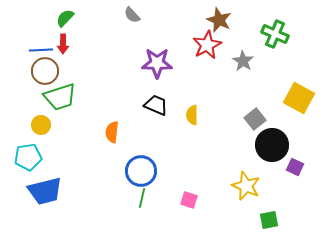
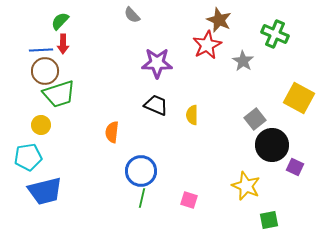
green semicircle: moved 5 px left, 3 px down
green trapezoid: moved 1 px left, 3 px up
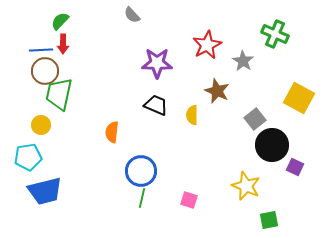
brown star: moved 2 px left, 71 px down
green trapezoid: rotated 120 degrees clockwise
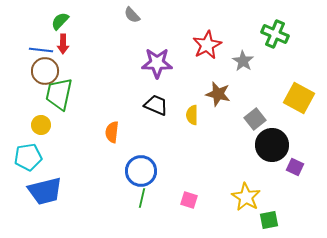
blue line: rotated 10 degrees clockwise
brown star: moved 1 px right, 3 px down; rotated 10 degrees counterclockwise
yellow star: moved 11 px down; rotated 8 degrees clockwise
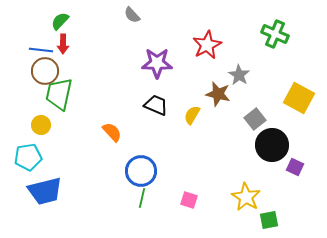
gray star: moved 4 px left, 14 px down
yellow semicircle: rotated 30 degrees clockwise
orange semicircle: rotated 130 degrees clockwise
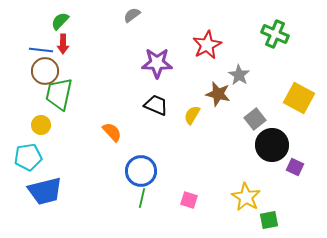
gray semicircle: rotated 96 degrees clockwise
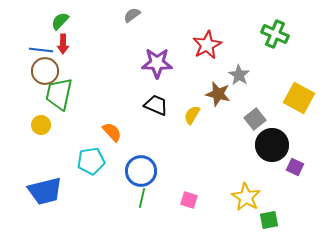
cyan pentagon: moved 63 px right, 4 px down
